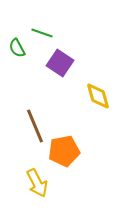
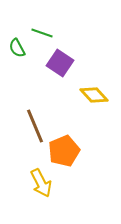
yellow diamond: moved 4 px left, 1 px up; rotated 28 degrees counterclockwise
orange pentagon: rotated 12 degrees counterclockwise
yellow arrow: moved 4 px right
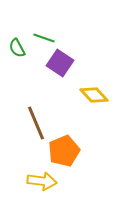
green line: moved 2 px right, 5 px down
brown line: moved 1 px right, 3 px up
yellow arrow: moved 1 px right, 2 px up; rotated 56 degrees counterclockwise
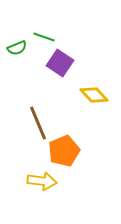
green line: moved 1 px up
green semicircle: rotated 84 degrees counterclockwise
brown line: moved 2 px right
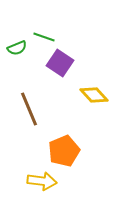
brown line: moved 9 px left, 14 px up
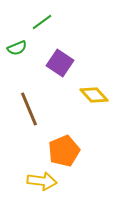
green line: moved 2 px left, 15 px up; rotated 55 degrees counterclockwise
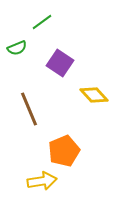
yellow arrow: rotated 16 degrees counterclockwise
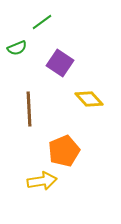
yellow diamond: moved 5 px left, 4 px down
brown line: rotated 20 degrees clockwise
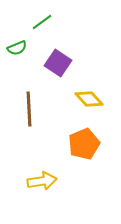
purple square: moved 2 px left
orange pentagon: moved 20 px right, 7 px up
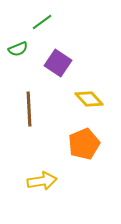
green semicircle: moved 1 px right, 1 px down
